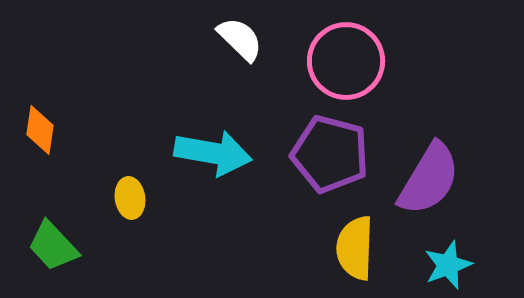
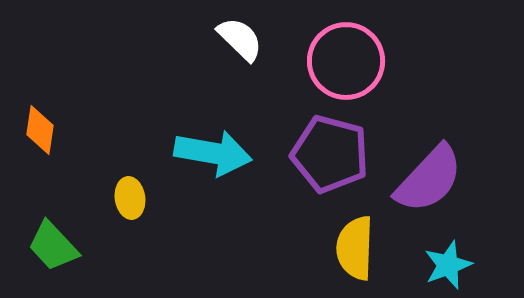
purple semicircle: rotated 12 degrees clockwise
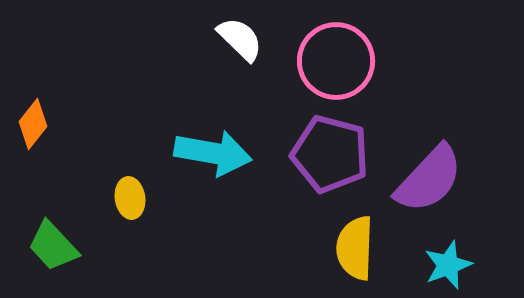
pink circle: moved 10 px left
orange diamond: moved 7 px left, 6 px up; rotated 30 degrees clockwise
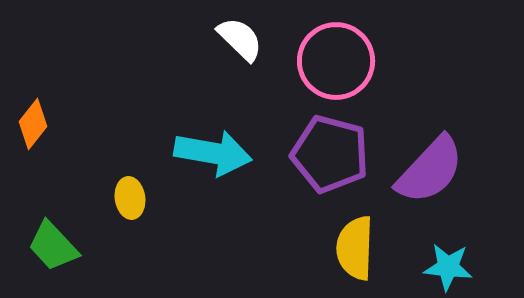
purple semicircle: moved 1 px right, 9 px up
cyan star: moved 2 px down; rotated 27 degrees clockwise
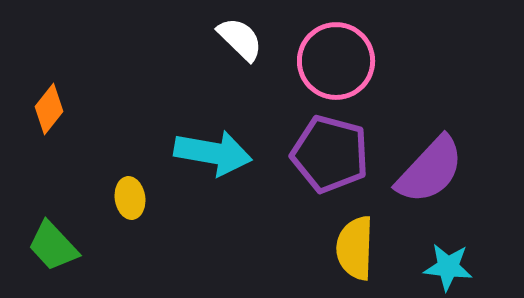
orange diamond: moved 16 px right, 15 px up
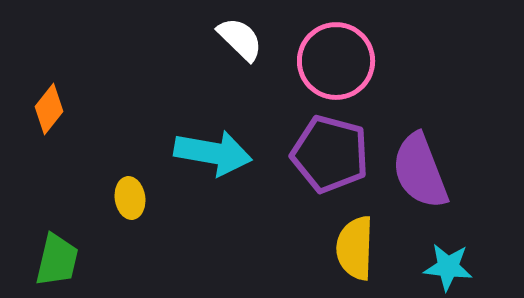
purple semicircle: moved 10 px left, 1 px down; rotated 116 degrees clockwise
green trapezoid: moved 4 px right, 14 px down; rotated 124 degrees counterclockwise
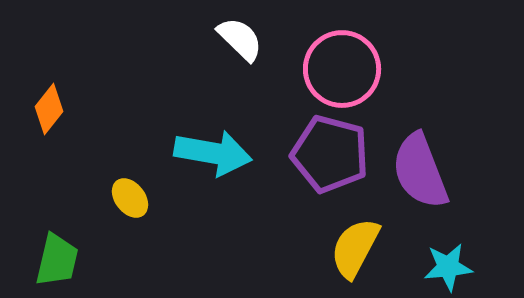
pink circle: moved 6 px right, 8 px down
yellow ellipse: rotated 30 degrees counterclockwise
yellow semicircle: rotated 26 degrees clockwise
cyan star: rotated 12 degrees counterclockwise
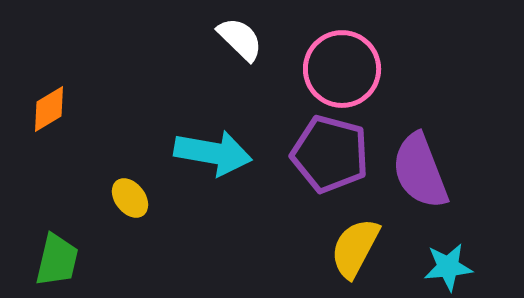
orange diamond: rotated 21 degrees clockwise
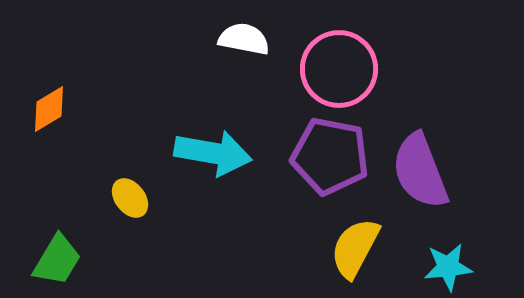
white semicircle: moved 4 px right; rotated 33 degrees counterclockwise
pink circle: moved 3 px left
purple pentagon: moved 2 px down; rotated 4 degrees counterclockwise
green trapezoid: rotated 18 degrees clockwise
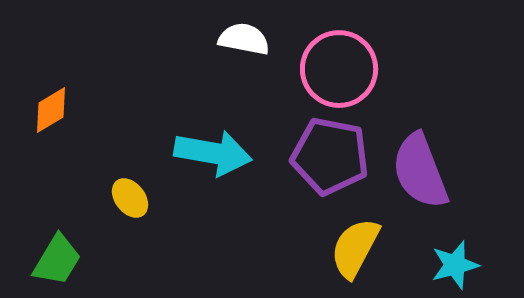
orange diamond: moved 2 px right, 1 px down
cyan star: moved 7 px right, 2 px up; rotated 9 degrees counterclockwise
